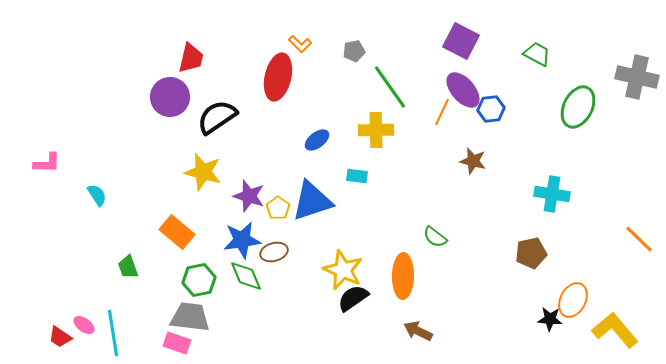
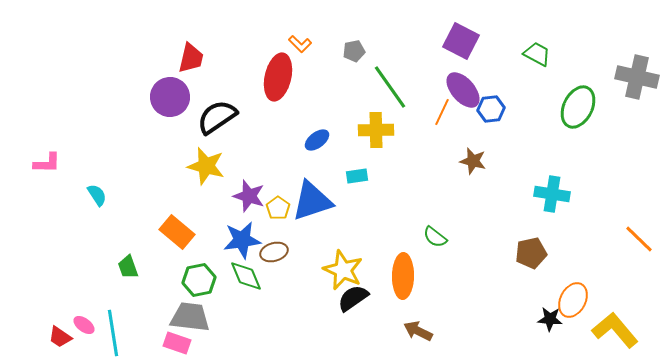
yellow star at (203, 172): moved 3 px right, 6 px up
cyan rectangle at (357, 176): rotated 15 degrees counterclockwise
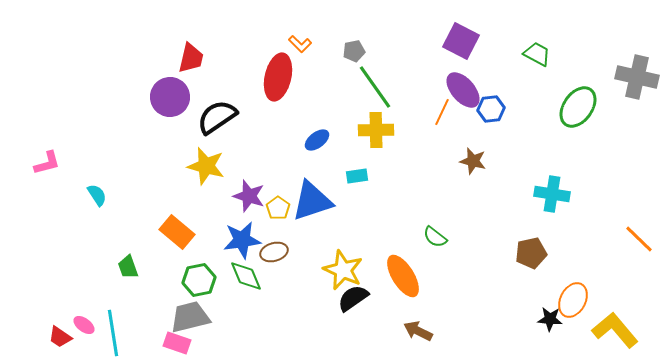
green line at (390, 87): moved 15 px left
green ellipse at (578, 107): rotated 9 degrees clockwise
pink L-shape at (47, 163): rotated 16 degrees counterclockwise
orange ellipse at (403, 276): rotated 33 degrees counterclockwise
gray trapezoid at (190, 317): rotated 21 degrees counterclockwise
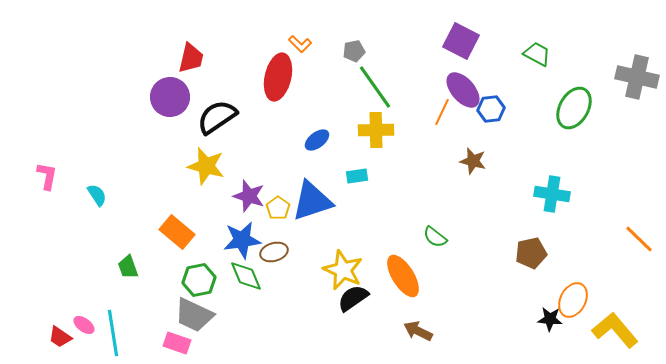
green ellipse at (578, 107): moved 4 px left, 1 px down; rotated 6 degrees counterclockwise
pink L-shape at (47, 163): moved 13 px down; rotated 64 degrees counterclockwise
gray trapezoid at (190, 317): moved 4 px right, 2 px up; rotated 141 degrees counterclockwise
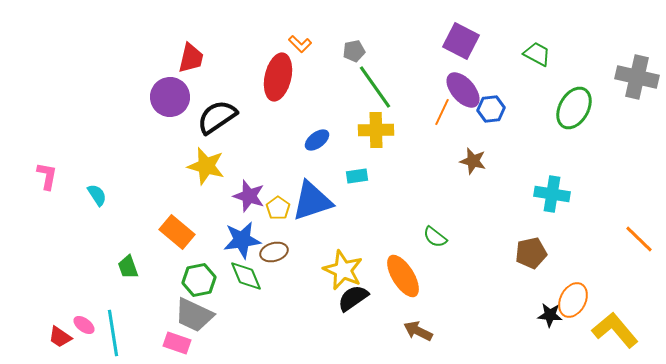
black star at (550, 319): moved 4 px up
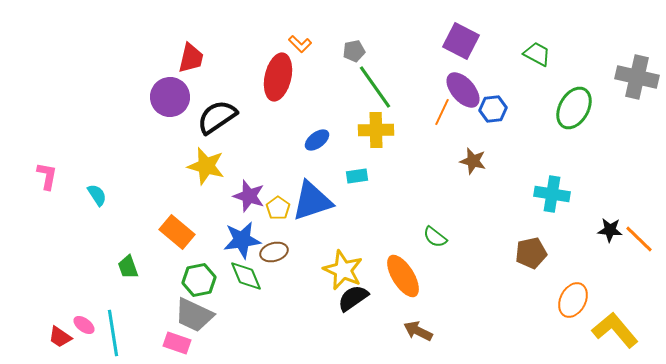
blue hexagon at (491, 109): moved 2 px right
black star at (550, 315): moved 60 px right, 85 px up
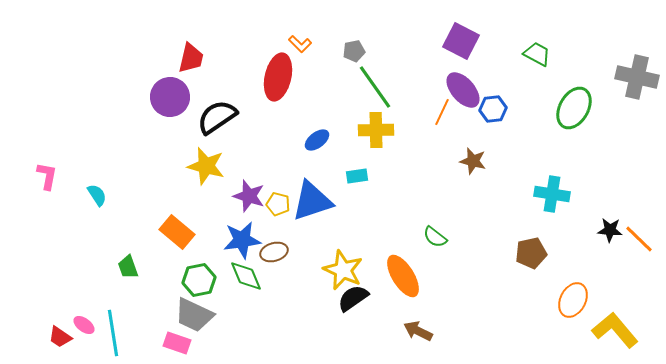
yellow pentagon at (278, 208): moved 4 px up; rotated 20 degrees counterclockwise
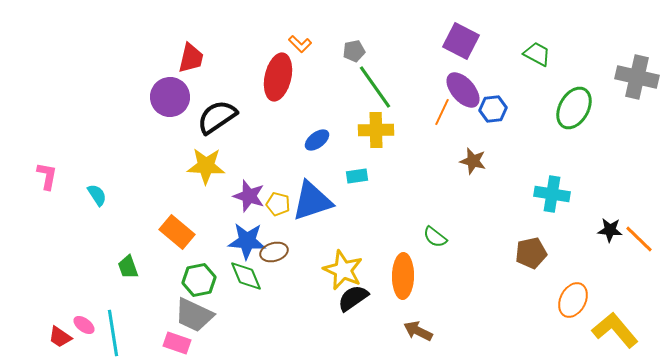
yellow star at (206, 166): rotated 12 degrees counterclockwise
blue star at (242, 240): moved 5 px right, 1 px down; rotated 12 degrees clockwise
orange ellipse at (403, 276): rotated 33 degrees clockwise
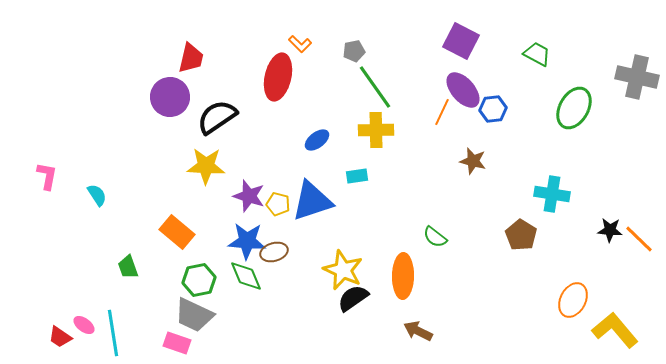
brown pentagon at (531, 253): moved 10 px left, 18 px up; rotated 28 degrees counterclockwise
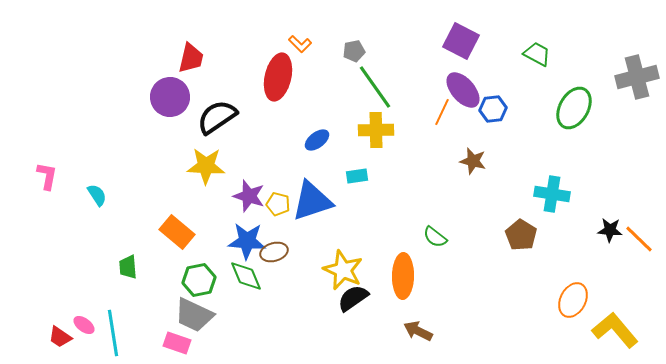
gray cross at (637, 77): rotated 27 degrees counterclockwise
green trapezoid at (128, 267): rotated 15 degrees clockwise
